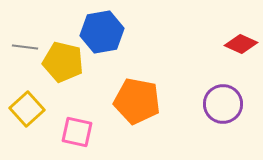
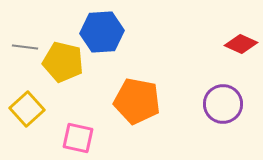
blue hexagon: rotated 6 degrees clockwise
pink square: moved 1 px right, 6 px down
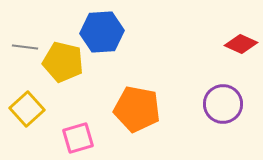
orange pentagon: moved 8 px down
pink square: rotated 28 degrees counterclockwise
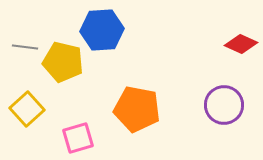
blue hexagon: moved 2 px up
purple circle: moved 1 px right, 1 px down
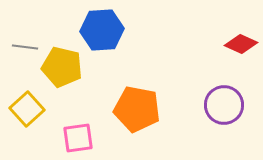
yellow pentagon: moved 1 px left, 5 px down
pink square: rotated 8 degrees clockwise
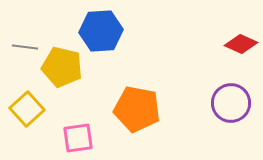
blue hexagon: moved 1 px left, 1 px down
purple circle: moved 7 px right, 2 px up
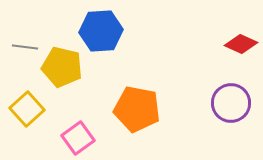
pink square: rotated 28 degrees counterclockwise
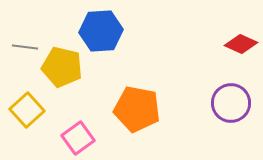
yellow square: moved 1 px down
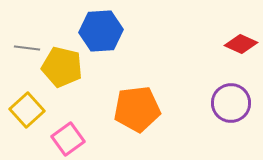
gray line: moved 2 px right, 1 px down
orange pentagon: rotated 18 degrees counterclockwise
pink square: moved 10 px left, 1 px down
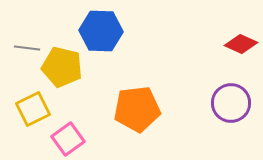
blue hexagon: rotated 6 degrees clockwise
yellow square: moved 6 px right, 1 px up; rotated 16 degrees clockwise
